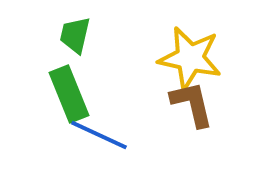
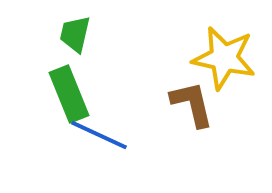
green trapezoid: moved 1 px up
yellow star: moved 34 px right
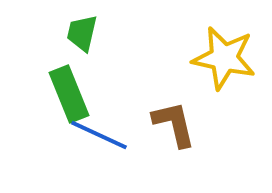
green trapezoid: moved 7 px right, 1 px up
brown L-shape: moved 18 px left, 20 px down
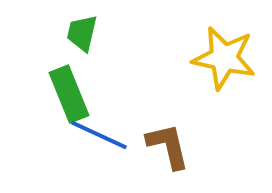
brown L-shape: moved 6 px left, 22 px down
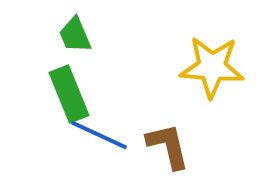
green trapezoid: moved 7 px left, 2 px down; rotated 36 degrees counterclockwise
yellow star: moved 12 px left, 9 px down; rotated 8 degrees counterclockwise
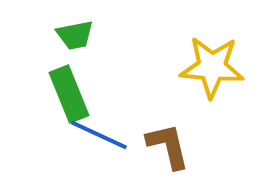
green trapezoid: rotated 78 degrees counterclockwise
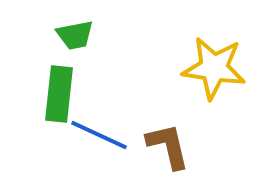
yellow star: moved 2 px right, 1 px down; rotated 4 degrees clockwise
green rectangle: moved 10 px left; rotated 28 degrees clockwise
